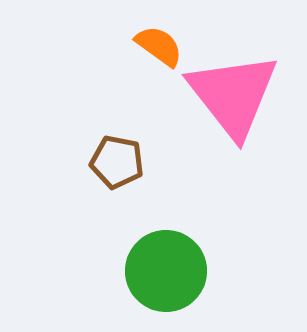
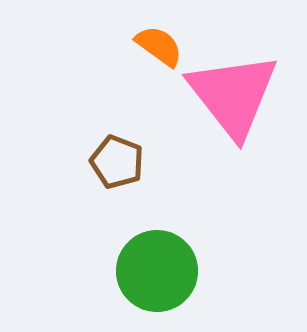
brown pentagon: rotated 10 degrees clockwise
green circle: moved 9 px left
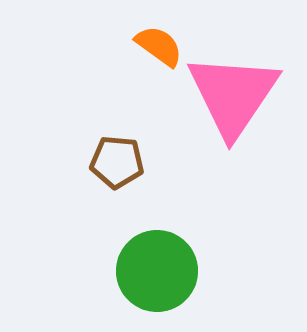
pink triangle: rotated 12 degrees clockwise
brown pentagon: rotated 16 degrees counterclockwise
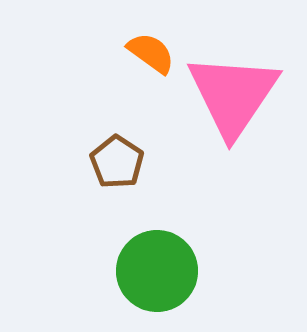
orange semicircle: moved 8 px left, 7 px down
brown pentagon: rotated 28 degrees clockwise
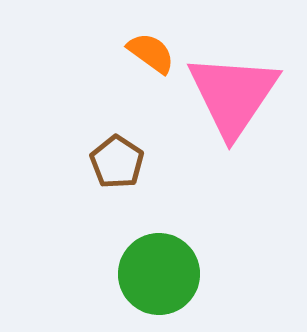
green circle: moved 2 px right, 3 px down
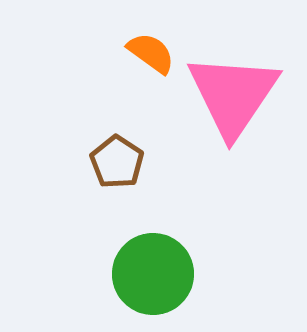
green circle: moved 6 px left
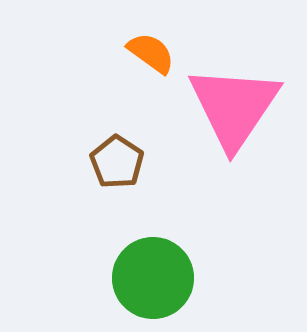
pink triangle: moved 1 px right, 12 px down
green circle: moved 4 px down
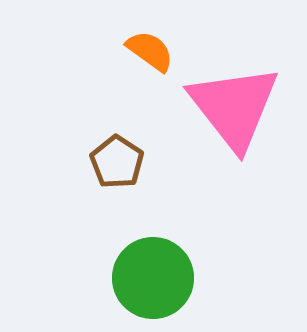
orange semicircle: moved 1 px left, 2 px up
pink triangle: rotated 12 degrees counterclockwise
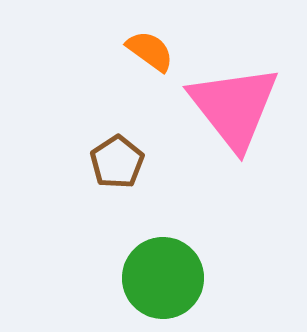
brown pentagon: rotated 6 degrees clockwise
green circle: moved 10 px right
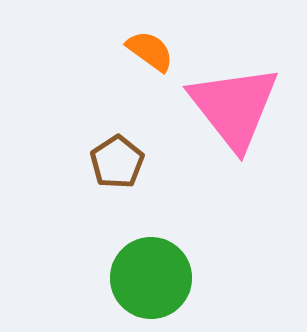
green circle: moved 12 px left
